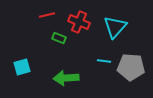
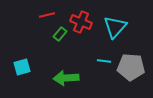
red cross: moved 2 px right
green rectangle: moved 1 px right, 4 px up; rotated 72 degrees counterclockwise
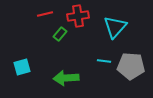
red line: moved 2 px left, 1 px up
red cross: moved 3 px left, 6 px up; rotated 30 degrees counterclockwise
gray pentagon: moved 1 px up
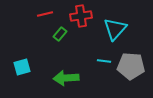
red cross: moved 3 px right
cyan triangle: moved 2 px down
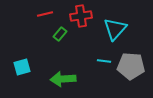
green arrow: moved 3 px left, 1 px down
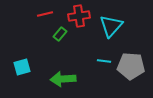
red cross: moved 2 px left
cyan triangle: moved 4 px left, 3 px up
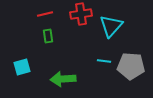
red cross: moved 2 px right, 2 px up
green rectangle: moved 12 px left, 2 px down; rotated 48 degrees counterclockwise
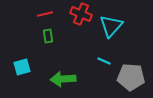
red cross: rotated 30 degrees clockwise
cyan line: rotated 16 degrees clockwise
gray pentagon: moved 11 px down
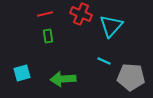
cyan square: moved 6 px down
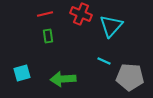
gray pentagon: moved 1 px left
